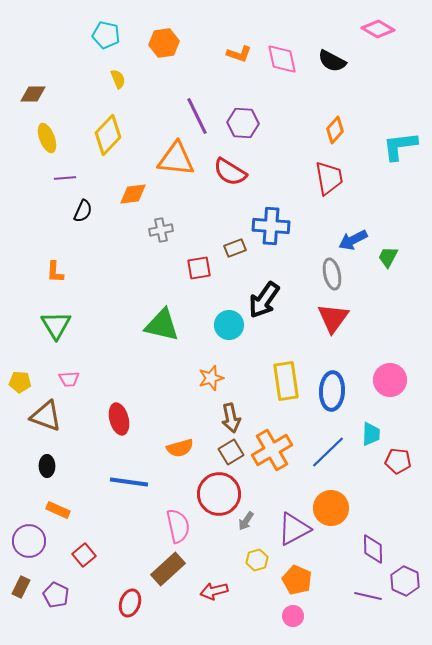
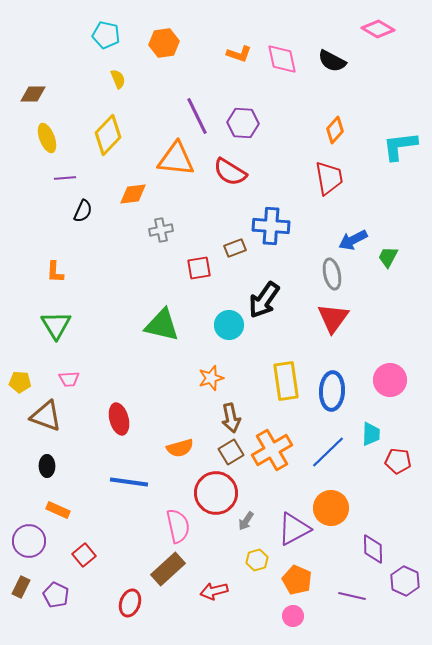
red circle at (219, 494): moved 3 px left, 1 px up
purple line at (368, 596): moved 16 px left
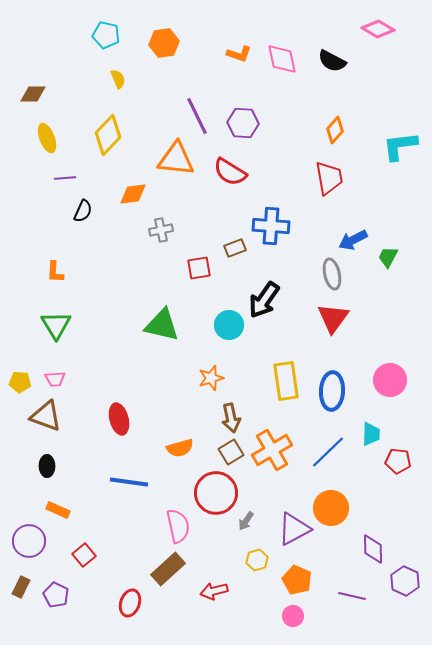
pink trapezoid at (69, 379): moved 14 px left
